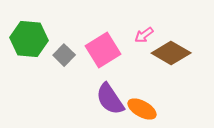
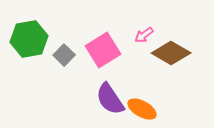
green hexagon: rotated 15 degrees counterclockwise
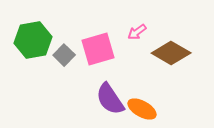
pink arrow: moved 7 px left, 3 px up
green hexagon: moved 4 px right, 1 px down
pink square: moved 5 px left, 1 px up; rotated 16 degrees clockwise
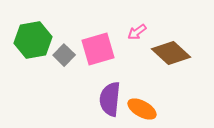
brown diamond: rotated 12 degrees clockwise
purple semicircle: rotated 40 degrees clockwise
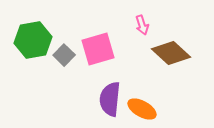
pink arrow: moved 5 px right, 7 px up; rotated 72 degrees counterclockwise
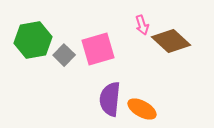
brown diamond: moved 12 px up
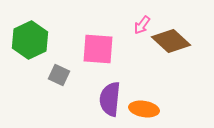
pink arrow: rotated 54 degrees clockwise
green hexagon: moved 3 px left; rotated 15 degrees counterclockwise
pink square: rotated 20 degrees clockwise
gray square: moved 5 px left, 20 px down; rotated 20 degrees counterclockwise
orange ellipse: moved 2 px right; rotated 20 degrees counterclockwise
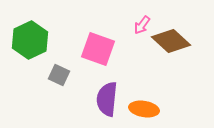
pink square: rotated 16 degrees clockwise
purple semicircle: moved 3 px left
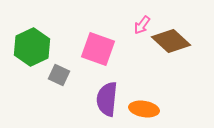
green hexagon: moved 2 px right, 7 px down
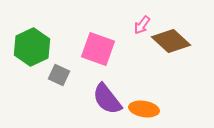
purple semicircle: rotated 44 degrees counterclockwise
